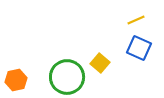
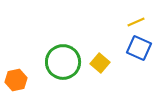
yellow line: moved 2 px down
green circle: moved 4 px left, 15 px up
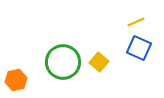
yellow square: moved 1 px left, 1 px up
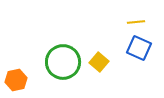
yellow line: rotated 18 degrees clockwise
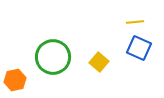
yellow line: moved 1 px left
green circle: moved 10 px left, 5 px up
orange hexagon: moved 1 px left
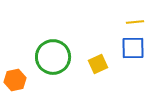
blue square: moved 6 px left; rotated 25 degrees counterclockwise
yellow square: moved 1 px left, 2 px down; rotated 24 degrees clockwise
